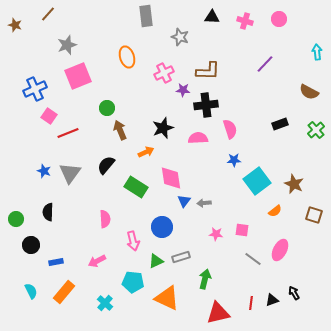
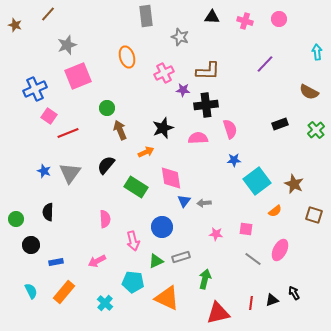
pink square at (242, 230): moved 4 px right, 1 px up
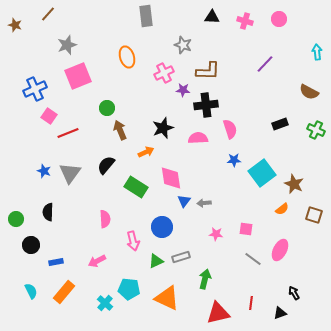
gray star at (180, 37): moved 3 px right, 8 px down
green cross at (316, 130): rotated 24 degrees counterclockwise
cyan square at (257, 181): moved 5 px right, 8 px up
orange semicircle at (275, 211): moved 7 px right, 2 px up
cyan pentagon at (133, 282): moved 4 px left, 7 px down
black triangle at (272, 300): moved 8 px right, 13 px down
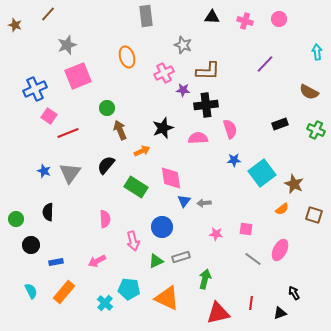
orange arrow at (146, 152): moved 4 px left, 1 px up
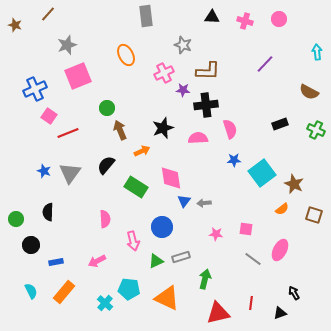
orange ellipse at (127, 57): moved 1 px left, 2 px up; rotated 10 degrees counterclockwise
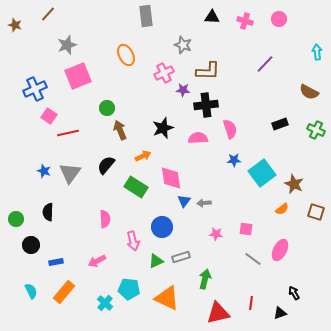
red line at (68, 133): rotated 10 degrees clockwise
orange arrow at (142, 151): moved 1 px right, 5 px down
brown square at (314, 215): moved 2 px right, 3 px up
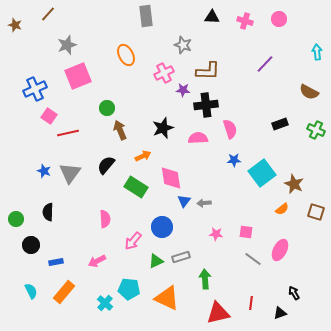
pink square at (246, 229): moved 3 px down
pink arrow at (133, 241): rotated 54 degrees clockwise
green arrow at (205, 279): rotated 18 degrees counterclockwise
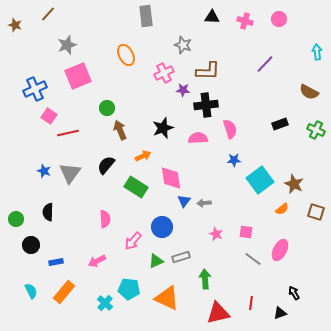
cyan square at (262, 173): moved 2 px left, 7 px down
pink star at (216, 234): rotated 16 degrees clockwise
